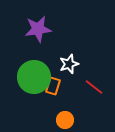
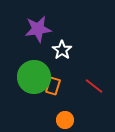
white star: moved 7 px left, 14 px up; rotated 18 degrees counterclockwise
red line: moved 1 px up
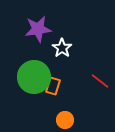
white star: moved 2 px up
red line: moved 6 px right, 5 px up
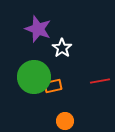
purple star: rotated 28 degrees clockwise
red line: rotated 48 degrees counterclockwise
orange rectangle: rotated 60 degrees clockwise
orange circle: moved 1 px down
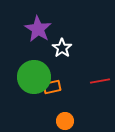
purple star: rotated 12 degrees clockwise
orange rectangle: moved 1 px left, 1 px down
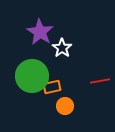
purple star: moved 2 px right, 3 px down
green circle: moved 2 px left, 1 px up
orange circle: moved 15 px up
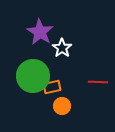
green circle: moved 1 px right
red line: moved 2 px left, 1 px down; rotated 12 degrees clockwise
orange circle: moved 3 px left
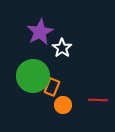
purple star: rotated 12 degrees clockwise
red line: moved 18 px down
orange rectangle: rotated 54 degrees counterclockwise
orange circle: moved 1 px right, 1 px up
